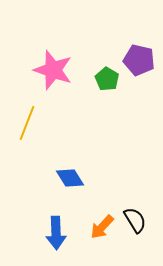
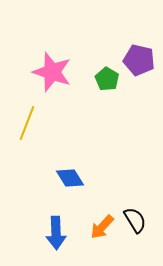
pink star: moved 1 px left, 2 px down
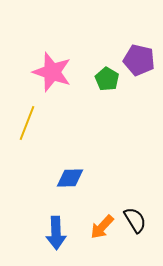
blue diamond: rotated 60 degrees counterclockwise
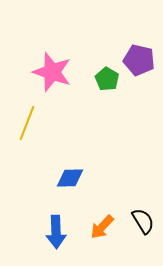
black semicircle: moved 8 px right, 1 px down
blue arrow: moved 1 px up
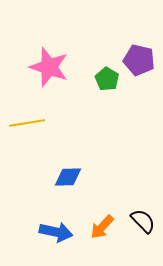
pink star: moved 3 px left, 5 px up
yellow line: rotated 60 degrees clockwise
blue diamond: moved 2 px left, 1 px up
black semicircle: rotated 12 degrees counterclockwise
blue arrow: rotated 76 degrees counterclockwise
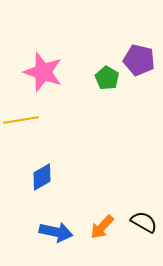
pink star: moved 6 px left, 5 px down
green pentagon: moved 1 px up
yellow line: moved 6 px left, 3 px up
blue diamond: moved 26 px left; rotated 28 degrees counterclockwise
black semicircle: moved 1 px right, 1 px down; rotated 16 degrees counterclockwise
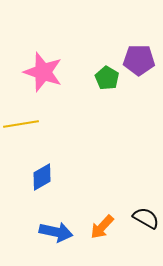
purple pentagon: rotated 12 degrees counterclockwise
yellow line: moved 4 px down
black semicircle: moved 2 px right, 4 px up
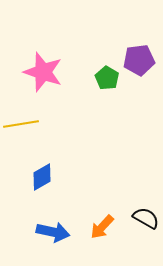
purple pentagon: rotated 8 degrees counterclockwise
blue arrow: moved 3 px left
